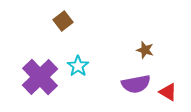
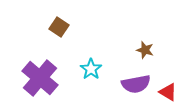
brown square: moved 4 px left, 6 px down; rotated 18 degrees counterclockwise
cyan star: moved 13 px right, 3 px down
purple cross: moved 1 px down; rotated 6 degrees counterclockwise
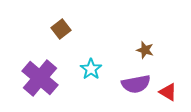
brown square: moved 2 px right, 2 px down; rotated 18 degrees clockwise
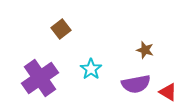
purple cross: rotated 15 degrees clockwise
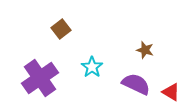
cyan star: moved 1 px right, 2 px up
purple semicircle: rotated 144 degrees counterclockwise
red triangle: moved 3 px right
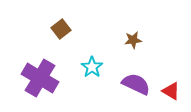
brown star: moved 12 px left, 10 px up; rotated 24 degrees counterclockwise
purple cross: rotated 24 degrees counterclockwise
red triangle: moved 1 px up
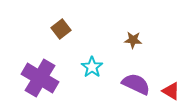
brown star: rotated 12 degrees clockwise
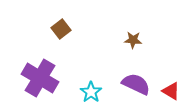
cyan star: moved 1 px left, 25 px down
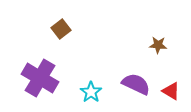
brown star: moved 25 px right, 5 px down
